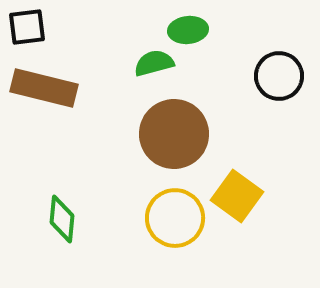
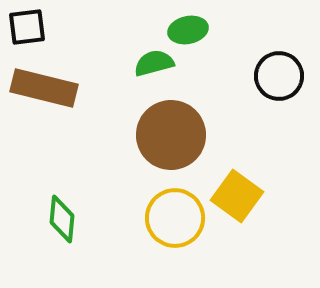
green ellipse: rotated 6 degrees counterclockwise
brown circle: moved 3 px left, 1 px down
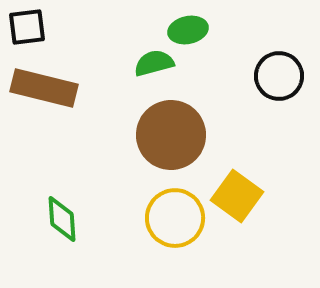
green diamond: rotated 9 degrees counterclockwise
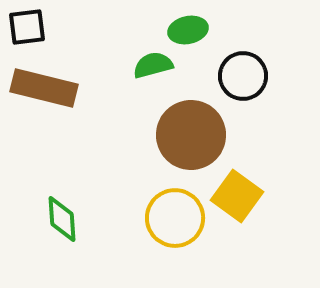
green semicircle: moved 1 px left, 2 px down
black circle: moved 36 px left
brown circle: moved 20 px right
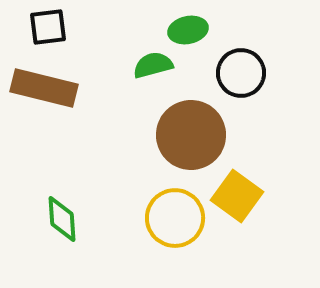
black square: moved 21 px right
black circle: moved 2 px left, 3 px up
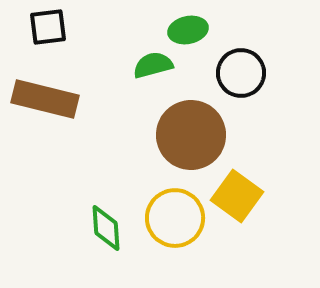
brown rectangle: moved 1 px right, 11 px down
green diamond: moved 44 px right, 9 px down
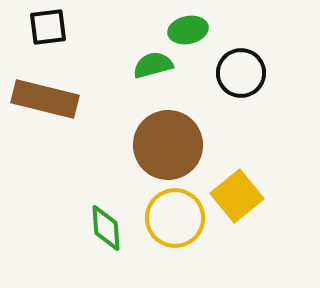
brown circle: moved 23 px left, 10 px down
yellow square: rotated 15 degrees clockwise
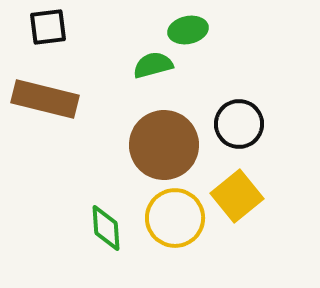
black circle: moved 2 px left, 51 px down
brown circle: moved 4 px left
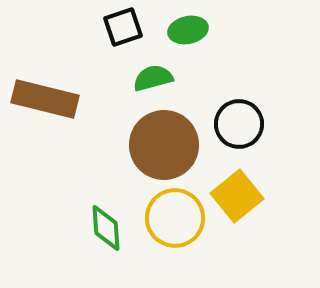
black square: moved 75 px right; rotated 12 degrees counterclockwise
green semicircle: moved 13 px down
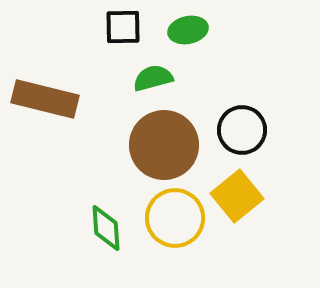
black square: rotated 18 degrees clockwise
black circle: moved 3 px right, 6 px down
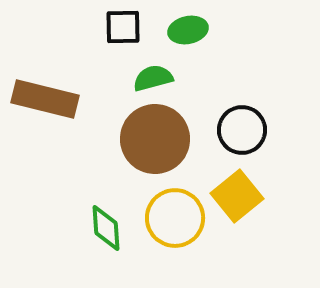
brown circle: moved 9 px left, 6 px up
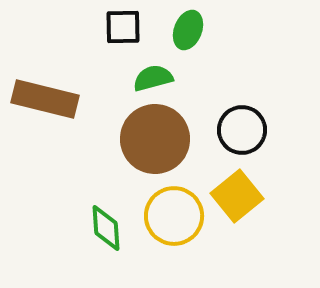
green ellipse: rotated 57 degrees counterclockwise
yellow circle: moved 1 px left, 2 px up
